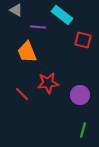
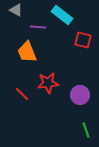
green line: moved 3 px right; rotated 35 degrees counterclockwise
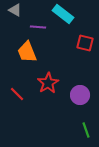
gray triangle: moved 1 px left
cyan rectangle: moved 1 px right, 1 px up
red square: moved 2 px right, 3 px down
red star: rotated 25 degrees counterclockwise
red line: moved 5 px left
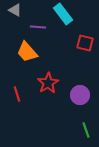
cyan rectangle: rotated 15 degrees clockwise
orange trapezoid: rotated 20 degrees counterclockwise
red line: rotated 28 degrees clockwise
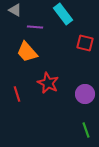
purple line: moved 3 px left
red star: rotated 15 degrees counterclockwise
purple circle: moved 5 px right, 1 px up
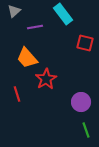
gray triangle: moved 1 px left, 1 px down; rotated 48 degrees clockwise
purple line: rotated 14 degrees counterclockwise
orange trapezoid: moved 6 px down
red star: moved 2 px left, 4 px up; rotated 15 degrees clockwise
purple circle: moved 4 px left, 8 px down
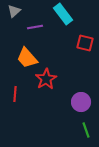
red line: moved 2 px left; rotated 21 degrees clockwise
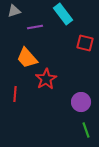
gray triangle: rotated 24 degrees clockwise
